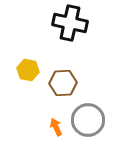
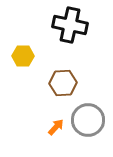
black cross: moved 2 px down
yellow hexagon: moved 5 px left, 14 px up; rotated 10 degrees counterclockwise
orange arrow: rotated 66 degrees clockwise
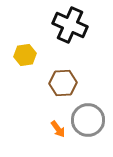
black cross: rotated 12 degrees clockwise
yellow hexagon: moved 2 px right, 1 px up; rotated 10 degrees counterclockwise
orange arrow: moved 2 px right, 2 px down; rotated 102 degrees clockwise
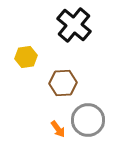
black cross: moved 4 px right; rotated 16 degrees clockwise
yellow hexagon: moved 1 px right, 2 px down
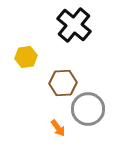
gray circle: moved 11 px up
orange arrow: moved 1 px up
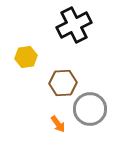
black cross: rotated 24 degrees clockwise
gray circle: moved 2 px right
orange arrow: moved 4 px up
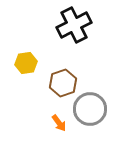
yellow hexagon: moved 6 px down
brown hexagon: rotated 16 degrees counterclockwise
orange arrow: moved 1 px right, 1 px up
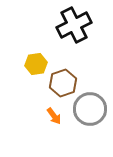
yellow hexagon: moved 10 px right, 1 px down
orange arrow: moved 5 px left, 7 px up
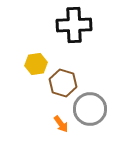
black cross: rotated 24 degrees clockwise
brown hexagon: rotated 24 degrees counterclockwise
orange arrow: moved 7 px right, 8 px down
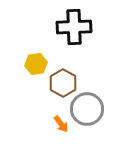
black cross: moved 2 px down
brown hexagon: rotated 12 degrees clockwise
gray circle: moved 3 px left
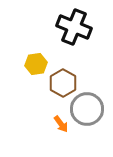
black cross: rotated 24 degrees clockwise
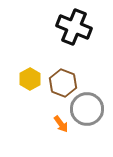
yellow hexagon: moved 6 px left, 15 px down; rotated 20 degrees counterclockwise
brown hexagon: rotated 8 degrees counterclockwise
